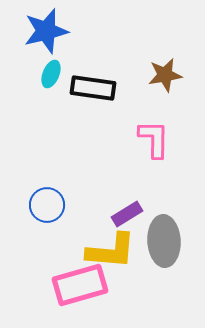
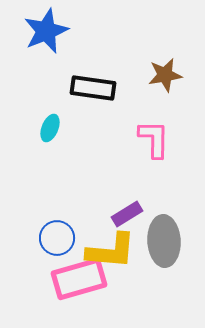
blue star: rotated 9 degrees counterclockwise
cyan ellipse: moved 1 px left, 54 px down
blue circle: moved 10 px right, 33 px down
pink rectangle: moved 1 px left, 6 px up
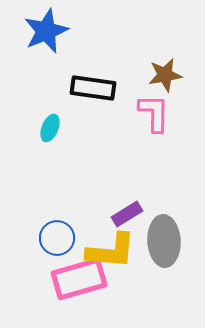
pink L-shape: moved 26 px up
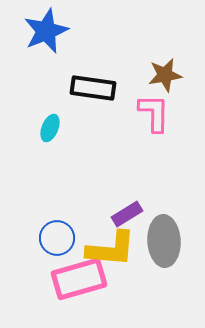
yellow L-shape: moved 2 px up
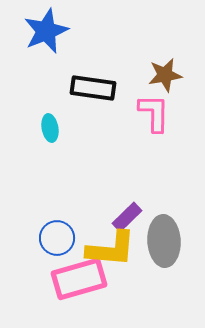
cyan ellipse: rotated 32 degrees counterclockwise
purple rectangle: moved 3 px down; rotated 12 degrees counterclockwise
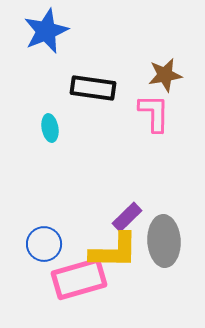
blue circle: moved 13 px left, 6 px down
yellow L-shape: moved 3 px right, 2 px down; rotated 4 degrees counterclockwise
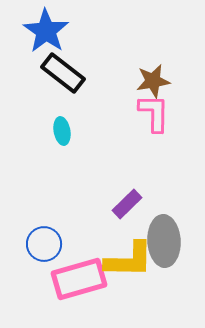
blue star: rotated 15 degrees counterclockwise
brown star: moved 12 px left, 6 px down
black rectangle: moved 30 px left, 15 px up; rotated 30 degrees clockwise
cyan ellipse: moved 12 px right, 3 px down
purple rectangle: moved 13 px up
yellow L-shape: moved 15 px right, 9 px down
